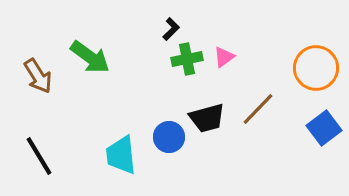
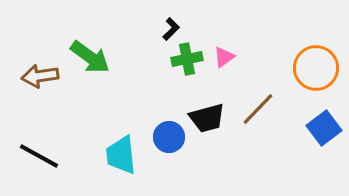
brown arrow: moved 2 px right; rotated 114 degrees clockwise
black line: rotated 30 degrees counterclockwise
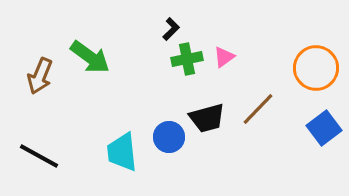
brown arrow: rotated 60 degrees counterclockwise
cyan trapezoid: moved 1 px right, 3 px up
